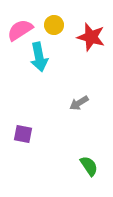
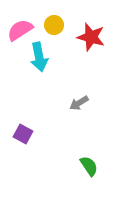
purple square: rotated 18 degrees clockwise
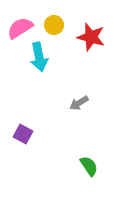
pink semicircle: moved 2 px up
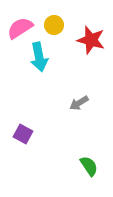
red star: moved 3 px down
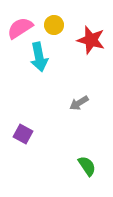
green semicircle: moved 2 px left
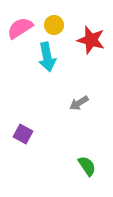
cyan arrow: moved 8 px right
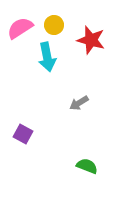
green semicircle: rotated 35 degrees counterclockwise
